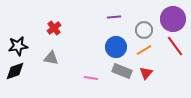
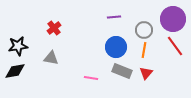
orange line: rotated 49 degrees counterclockwise
black diamond: rotated 10 degrees clockwise
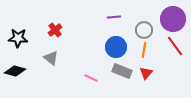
red cross: moved 1 px right, 2 px down
black star: moved 8 px up; rotated 12 degrees clockwise
gray triangle: rotated 28 degrees clockwise
black diamond: rotated 25 degrees clockwise
pink line: rotated 16 degrees clockwise
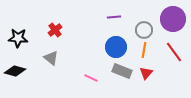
red line: moved 1 px left, 6 px down
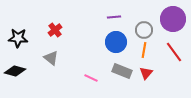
blue circle: moved 5 px up
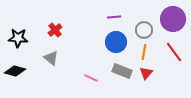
orange line: moved 2 px down
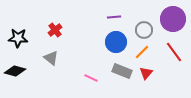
orange line: moved 2 px left; rotated 35 degrees clockwise
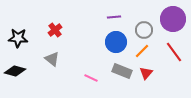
orange line: moved 1 px up
gray triangle: moved 1 px right, 1 px down
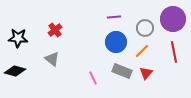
gray circle: moved 1 px right, 2 px up
red line: rotated 25 degrees clockwise
pink line: moved 2 px right; rotated 40 degrees clockwise
